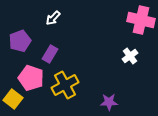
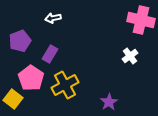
white arrow: rotated 35 degrees clockwise
pink pentagon: rotated 15 degrees clockwise
purple star: rotated 30 degrees counterclockwise
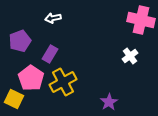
yellow cross: moved 2 px left, 3 px up
yellow square: moved 1 px right; rotated 12 degrees counterclockwise
